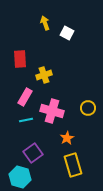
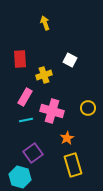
white square: moved 3 px right, 27 px down
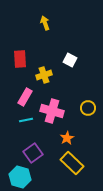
yellow rectangle: moved 1 px left, 2 px up; rotated 30 degrees counterclockwise
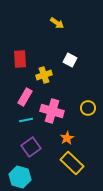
yellow arrow: moved 12 px right; rotated 144 degrees clockwise
purple square: moved 2 px left, 6 px up
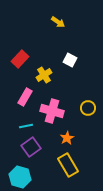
yellow arrow: moved 1 px right, 1 px up
red rectangle: rotated 48 degrees clockwise
yellow cross: rotated 14 degrees counterclockwise
cyan line: moved 6 px down
yellow rectangle: moved 4 px left, 2 px down; rotated 15 degrees clockwise
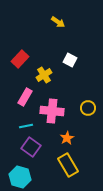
pink cross: rotated 10 degrees counterclockwise
purple square: rotated 18 degrees counterclockwise
